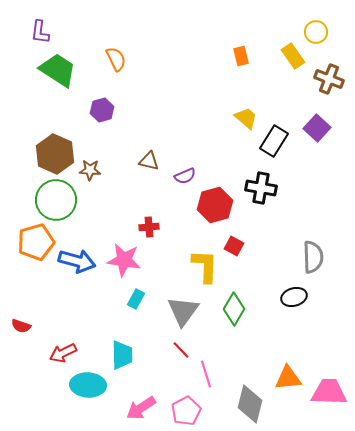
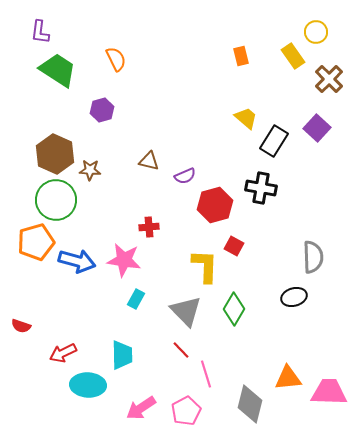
brown cross: rotated 24 degrees clockwise
gray triangle: moved 3 px right; rotated 20 degrees counterclockwise
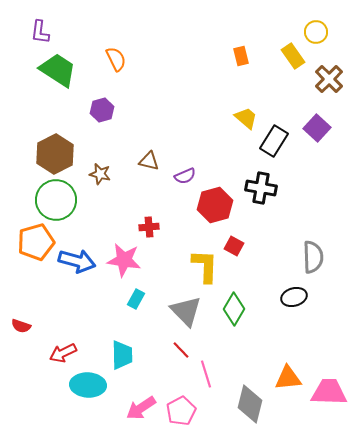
brown hexagon: rotated 9 degrees clockwise
brown star: moved 10 px right, 4 px down; rotated 10 degrees clockwise
pink pentagon: moved 5 px left
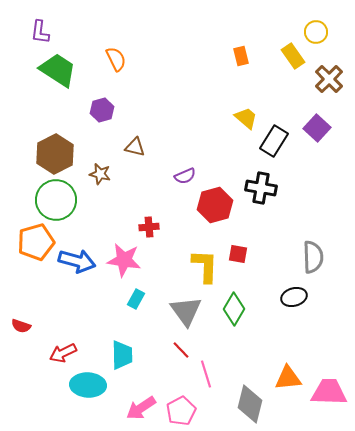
brown triangle: moved 14 px left, 14 px up
red square: moved 4 px right, 8 px down; rotated 18 degrees counterclockwise
gray triangle: rotated 8 degrees clockwise
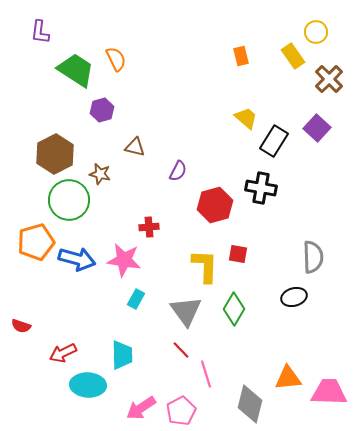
green trapezoid: moved 18 px right
purple semicircle: moved 7 px left, 5 px up; rotated 40 degrees counterclockwise
green circle: moved 13 px right
blue arrow: moved 2 px up
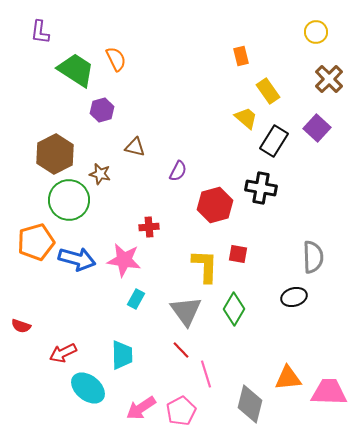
yellow rectangle: moved 25 px left, 35 px down
cyan ellipse: moved 3 px down; rotated 36 degrees clockwise
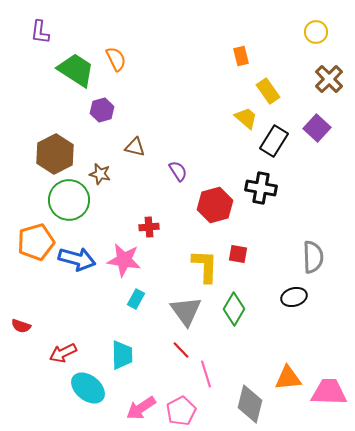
purple semicircle: rotated 60 degrees counterclockwise
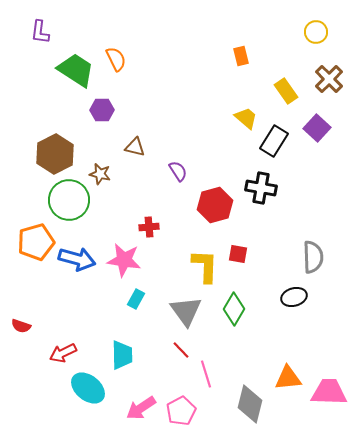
yellow rectangle: moved 18 px right
purple hexagon: rotated 15 degrees clockwise
